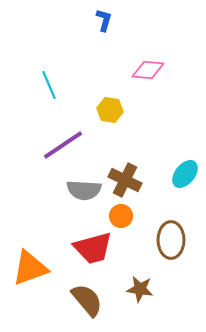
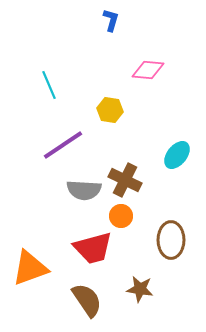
blue L-shape: moved 7 px right
cyan ellipse: moved 8 px left, 19 px up
brown semicircle: rotated 6 degrees clockwise
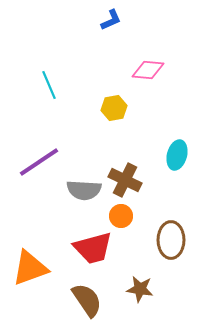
blue L-shape: rotated 50 degrees clockwise
yellow hexagon: moved 4 px right, 2 px up; rotated 20 degrees counterclockwise
purple line: moved 24 px left, 17 px down
cyan ellipse: rotated 24 degrees counterclockwise
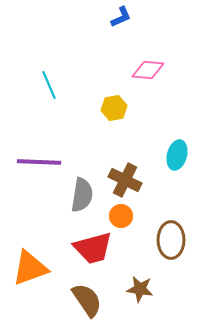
blue L-shape: moved 10 px right, 3 px up
purple line: rotated 36 degrees clockwise
gray semicircle: moved 2 px left, 5 px down; rotated 84 degrees counterclockwise
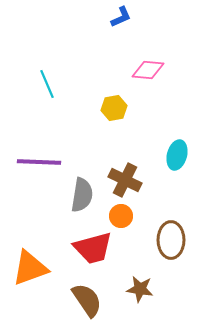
cyan line: moved 2 px left, 1 px up
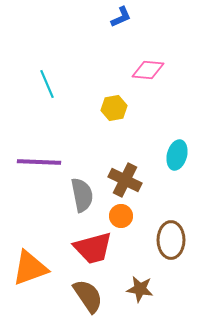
gray semicircle: rotated 20 degrees counterclockwise
brown semicircle: moved 1 px right, 4 px up
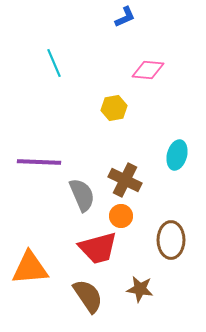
blue L-shape: moved 4 px right
cyan line: moved 7 px right, 21 px up
gray semicircle: rotated 12 degrees counterclockwise
red trapezoid: moved 5 px right
orange triangle: rotated 15 degrees clockwise
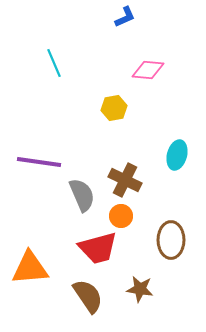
purple line: rotated 6 degrees clockwise
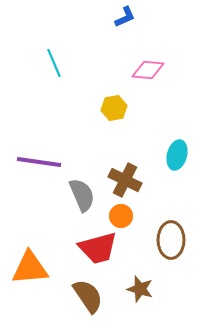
brown star: rotated 8 degrees clockwise
